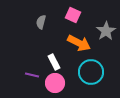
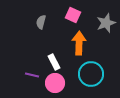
gray star: moved 8 px up; rotated 12 degrees clockwise
orange arrow: rotated 115 degrees counterclockwise
cyan circle: moved 2 px down
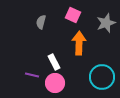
cyan circle: moved 11 px right, 3 px down
